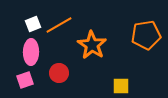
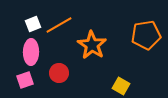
yellow square: rotated 30 degrees clockwise
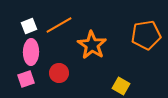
white square: moved 4 px left, 2 px down
pink square: moved 1 px right, 1 px up
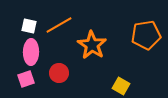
white square: rotated 35 degrees clockwise
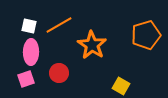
orange pentagon: rotated 8 degrees counterclockwise
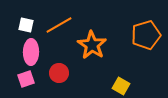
white square: moved 3 px left, 1 px up
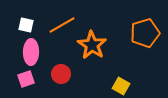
orange line: moved 3 px right
orange pentagon: moved 1 px left, 2 px up
red circle: moved 2 px right, 1 px down
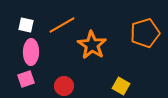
red circle: moved 3 px right, 12 px down
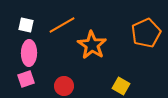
orange pentagon: moved 1 px right; rotated 8 degrees counterclockwise
pink ellipse: moved 2 px left, 1 px down
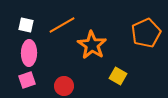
pink square: moved 1 px right, 1 px down
yellow square: moved 3 px left, 10 px up
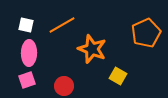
orange star: moved 4 px down; rotated 12 degrees counterclockwise
